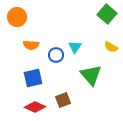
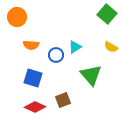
cyan triangle: rotated 24 degrees clockwise
blue square: rotated 30 degrees clockwise
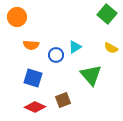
yellow semicircle: moved 1 px down
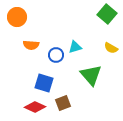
cyan triangle: rotated 16 degrees clockwise
blue square: moved 11 px right, 5 px down
brown square: moved 3 px down
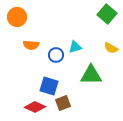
green triangle: rotated 50 degrees counterclockwise
blue square: moved 5 px right, 3 px down
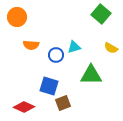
green square: moved 6 px left
cyan triangle: moved 1 px left
red diamond: moved 11 px left
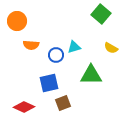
orange circle: moved 4 px down
blue square: moved 3 px up; rotated 30 degrees counterclockwise
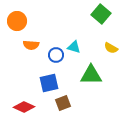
cyan triangle: rotated 32 degrees clockwise
